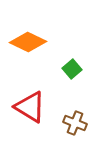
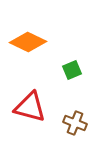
green square: moved 1 px down; rotated 18 degrees clockwise
red triangle: rotated 16 degrees counterclockwise
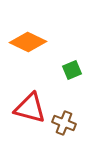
red triangle: moved 1 px down
brown cross: moved 11 px left
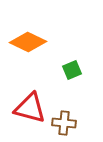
brown cross: rotated 15 degrees counterclockwise
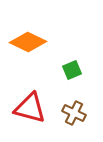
brown cross: moved 10 px right, 10 px up; rotated 20 degrees clockwise
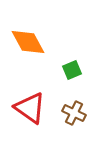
orange diamond: rotated 36 degrees clockwise
red triangle: rotated 20 degrees clockwise
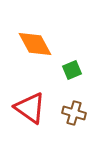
orange diamond: moved 7 px right, 2 px down
brown cross: rotated 10 degrees counterclockwise
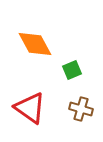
brown cross: moved 7 px right, 4 px up
